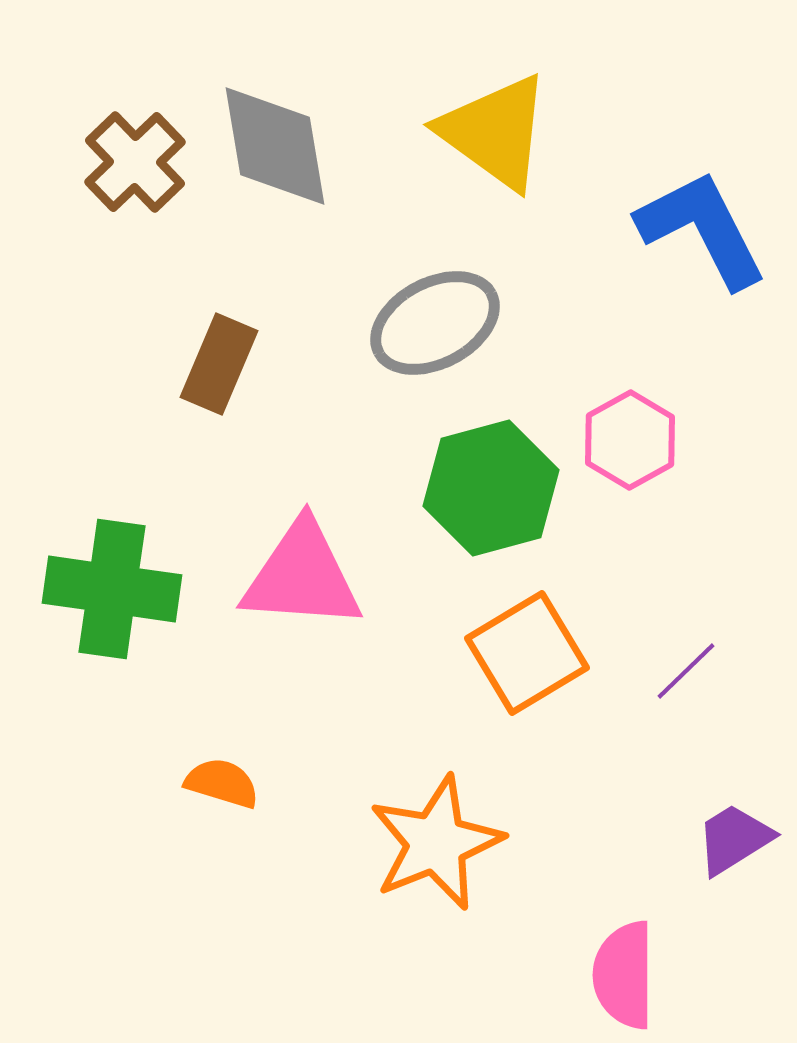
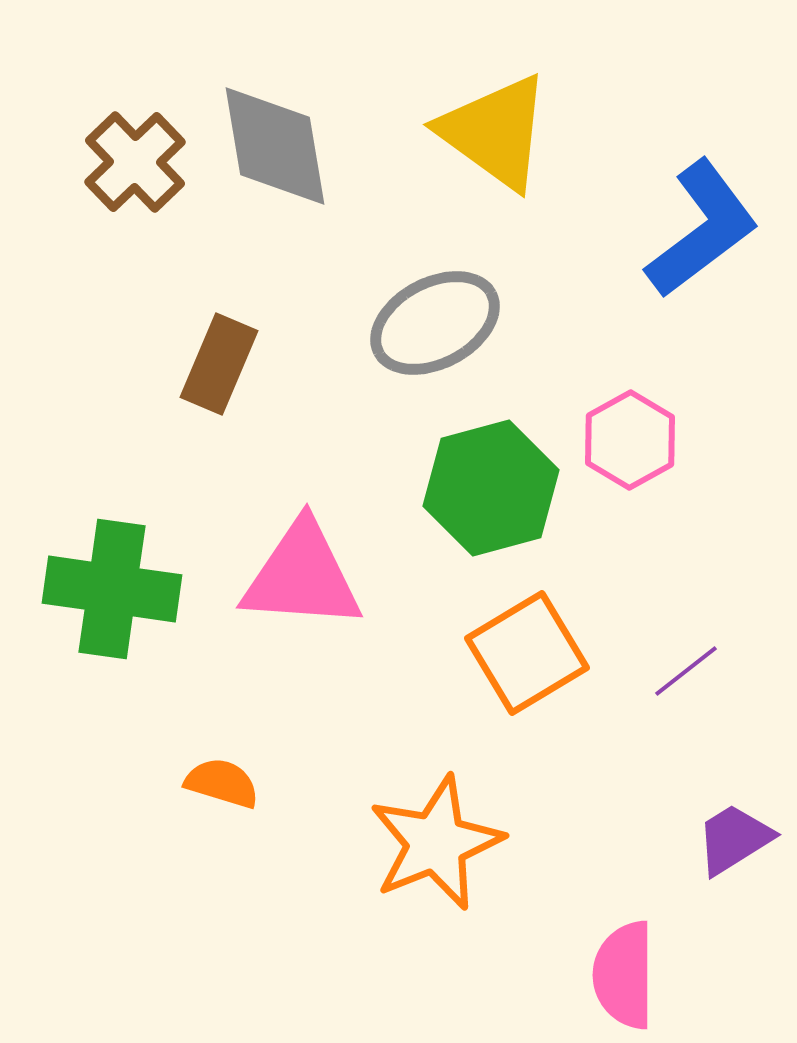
blue L-shape: rotated 80 degrees clockwise
purple line: rotated 6 degrees clockwise
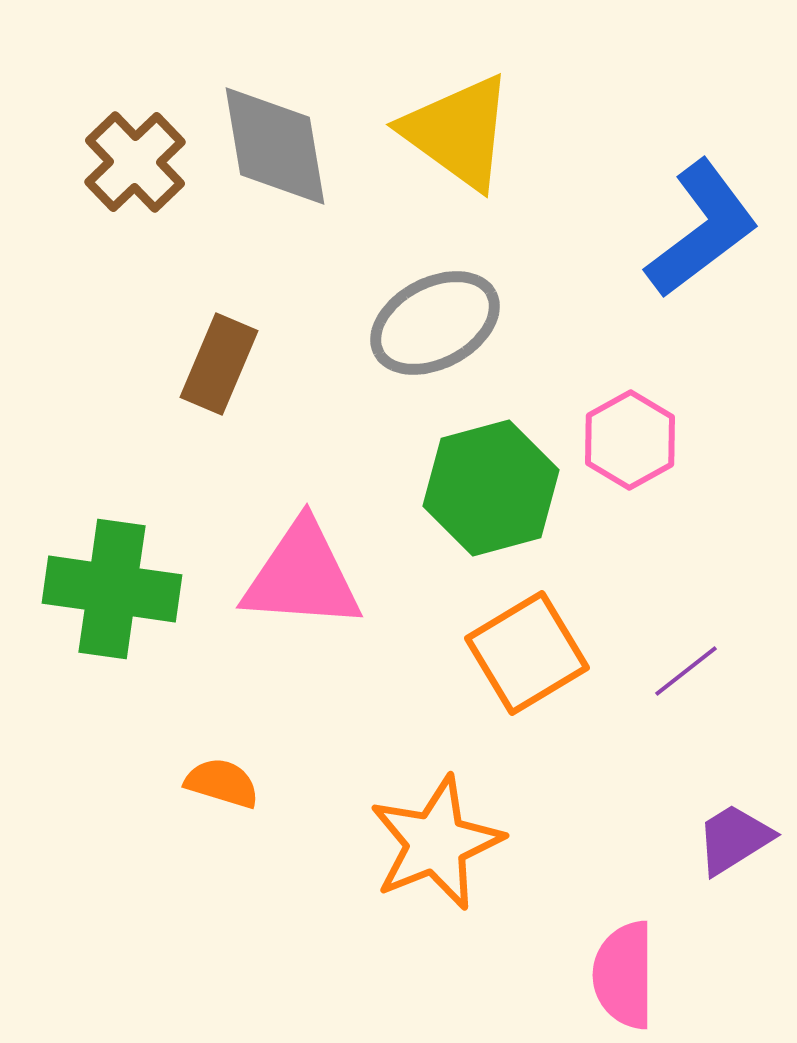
yellow triangle: moved 37 px left
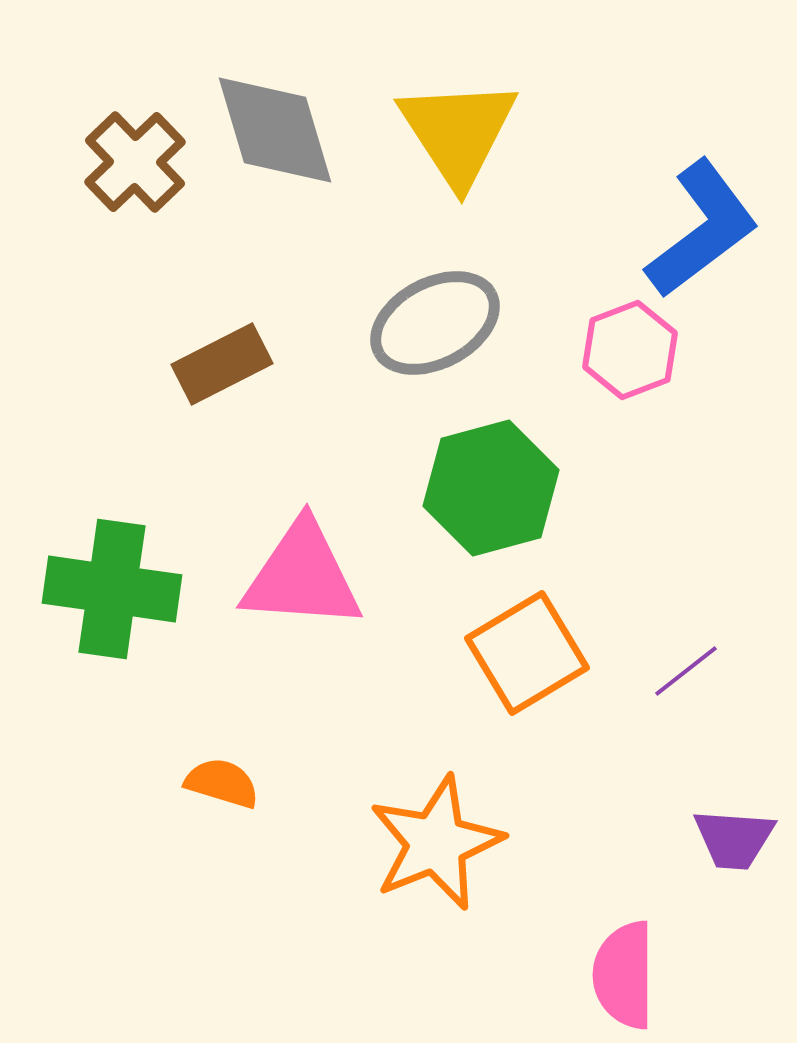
yellow triangle: rotated 21 degrees clockwise
gray diamond: moved 16 px up; rotated 7 degrees counterclockwise
brown rectangle: moved 3 px right; rotated 40 degrees clockwise
pink hexagon: moved 90 px up; rotated 8 degrees clockwise
purple trapezoid: rotated 144 degrees counterclockwise
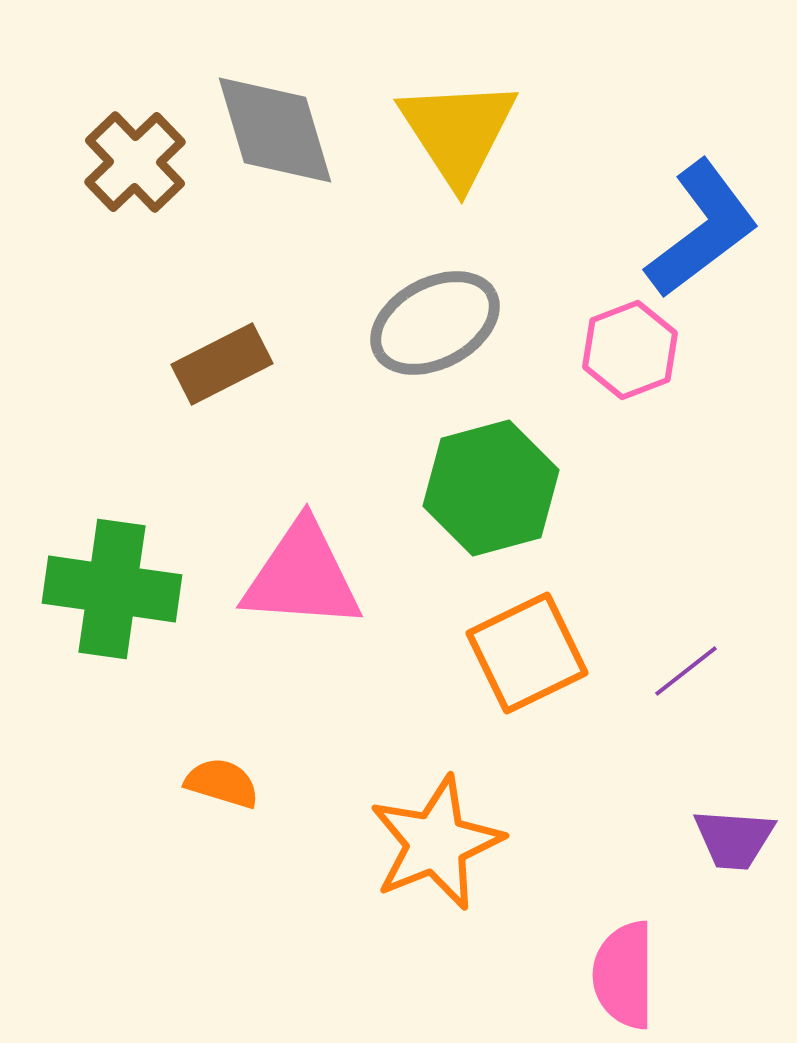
orange square: rotated 5 degrees clockwise
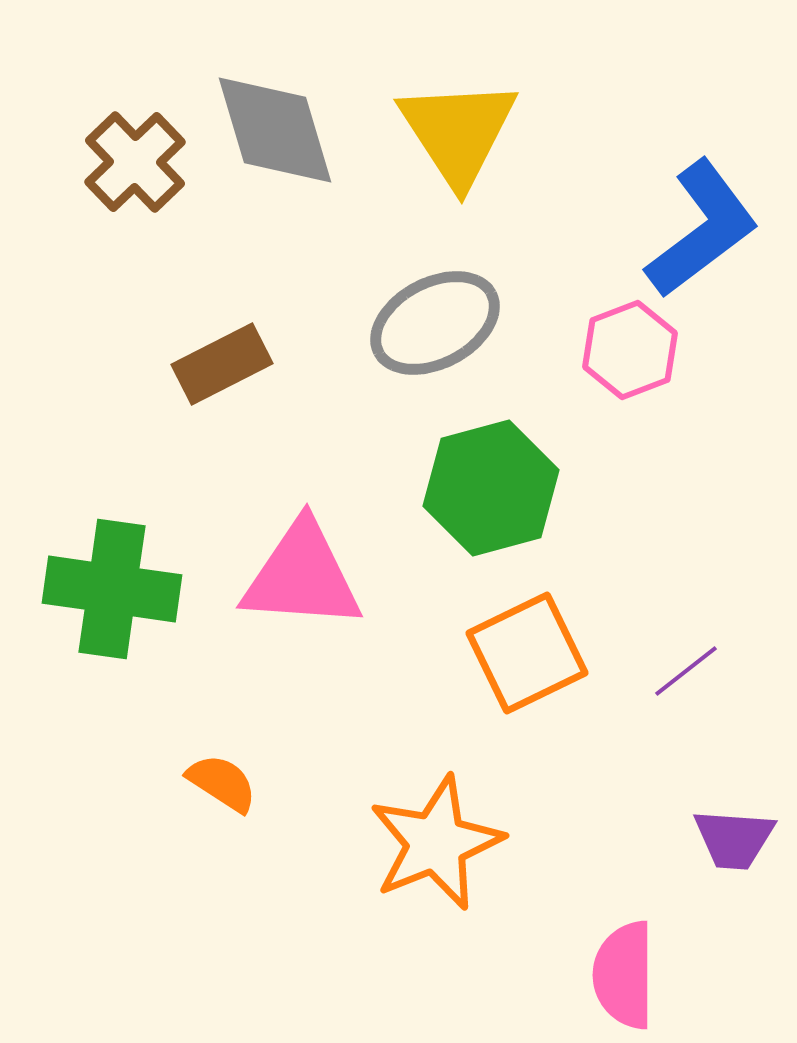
orange semicircle: rotated 16 degrees clockwise
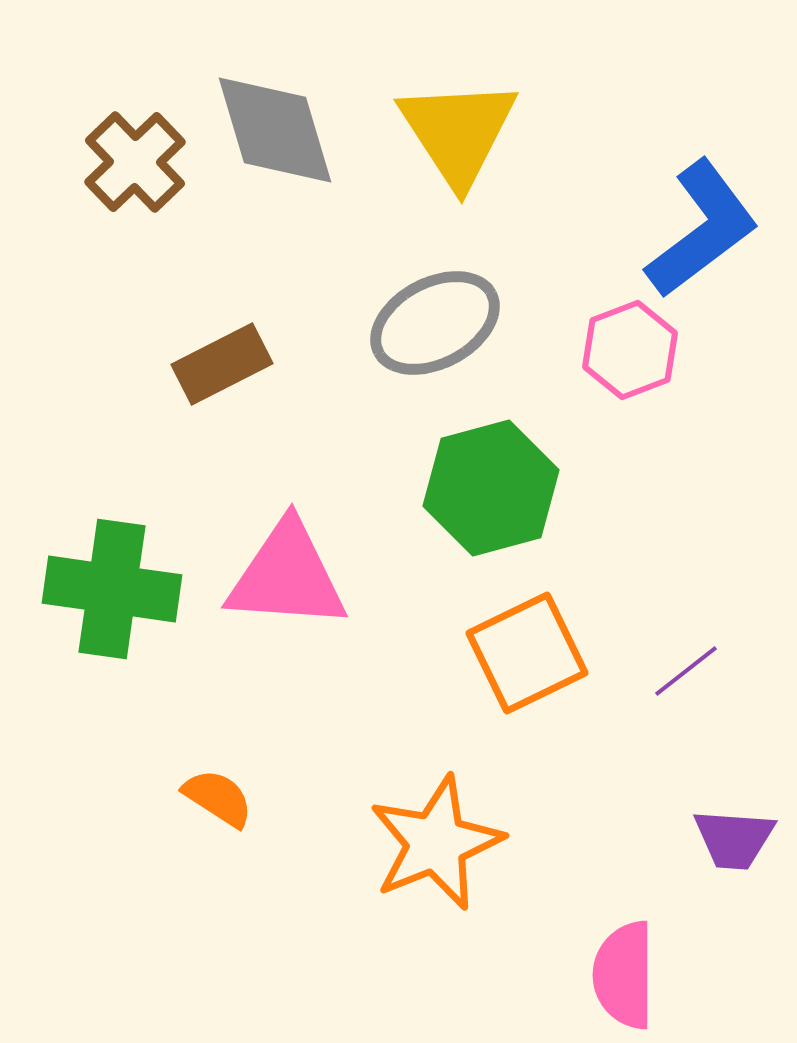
pink triangle: moved 15 px left
orange semicircle: moved 4 px left, 15 px down
